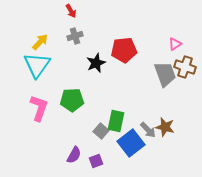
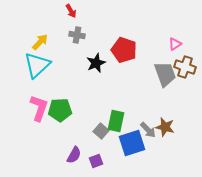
gray cross: moved 2 px right, 1 px up; rotated 28 degrees clockwise
red pentagon: rotated 25 degrees clockwise
cyan triangle: rotated 12 degrees clockwise
green pentagon: moved 12 px left, 10 px down
blue square: moved 1 px right; rotated 20 degrees clockwise
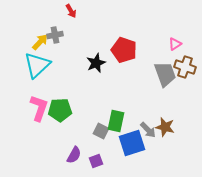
gray cross: moved 22 px left; rotated 21 degrees counterclockwise
gray square: rotated 14 degrees counterclockwise
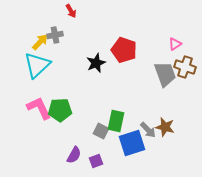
pink L-shape: rotated 44 degrees counterclockwise
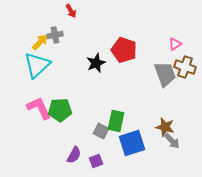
gray arrow: moved 24 px right, 11 px down
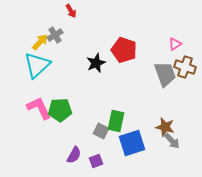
gray cross: rotated 21 degrees counterclockwise
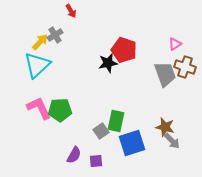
black star: moved 12 px right; rotated 12 degrees clockwise
gray square: rotated 28 degrees clockwise
purple square: rotated 16 degrees clockwise
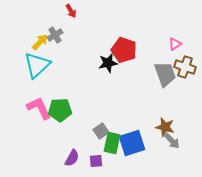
green rectangle: moved 4 px left, 22 px down
purple semicircle: moved 2 px left, 3 px down
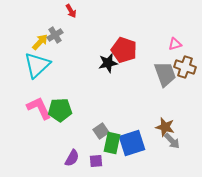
pink triangle: rotated 16 degrees clockwise
